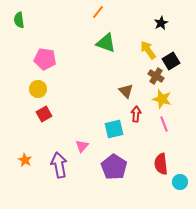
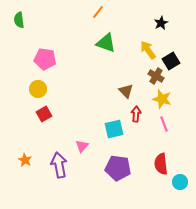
purple pentagon: moved 4 px right, 1 px down; rotated 25 degrees counterclockwise
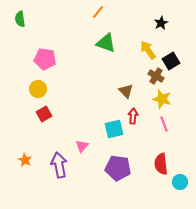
green semicircle: moved 1 px right, 1 px up
red arrow: moved 3 px left, 2 px down
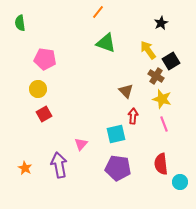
green semicircle: moved 4 px down
cyan square: moved 2 px right, 5 px down
pink triangle: moved 1 px left, 2 px up
orange star: moved 8 px down
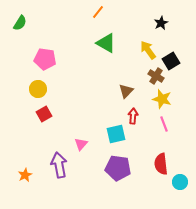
green semicircle: rotated 140 degrees counterclockwise
green triangle: rotated 10 degrees clockwise
brown triangle: rotated 28 degrees clockwise
orange star: moved 7 px down; rotated 16 degrees clockwise
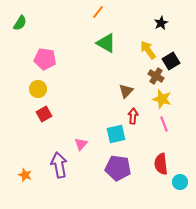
orange star: rotated 24 degrees counterclockwise
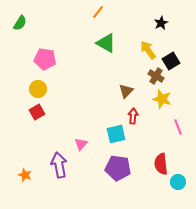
red square: moved 7 px left, 2 px up
pink line: moved 14 px right, 3 px down
cyan circle: moved 2 px left
